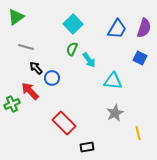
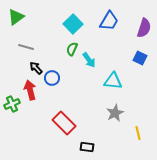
blue trapezoid: moved 8 px left, 8 px up
red arrow: moved 1 px up; rotated 30 degrees clockwise
black rectangle: rotated 16 degrees clockwise
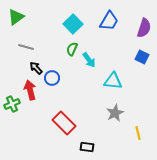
blue square: moved 2 px right, 1 px up
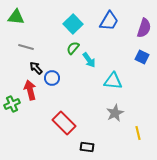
green triangle: rotated 42 degrees clockwise
green semicircle: moved 1 px right, 1 px up; rotated 16 degrees clockwise
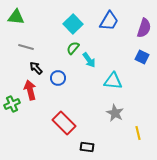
blue circle: moved 6 px right
gray star: rotated 18 degrees counterclockwise
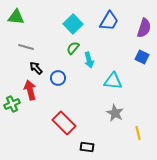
cyan arrow: rotated 21 degrees clockwise
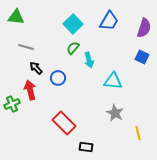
black rectangle: moved 1 px left
